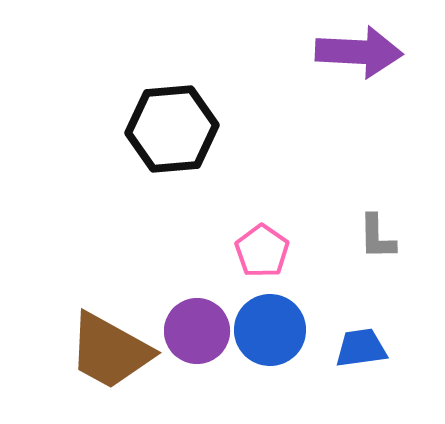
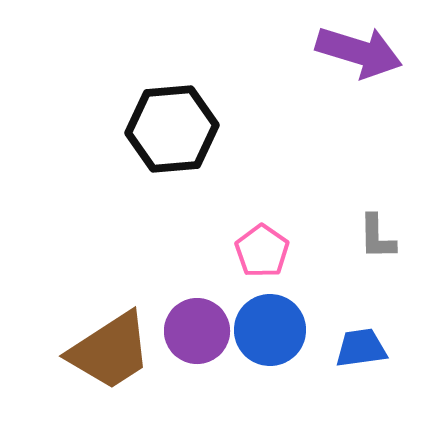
purple arrow: rotated 14 degrees clockwise
brown trapezoid: rotated 62 degrees counterclockwise
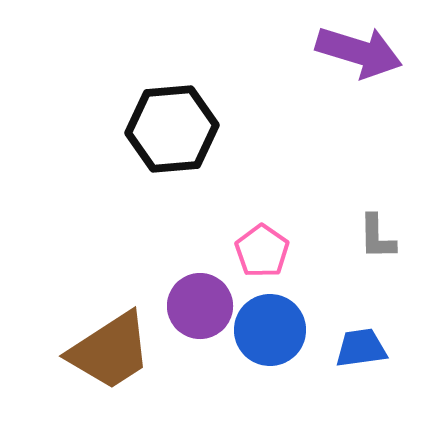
purple circle: moved 3 px right, 25 px up
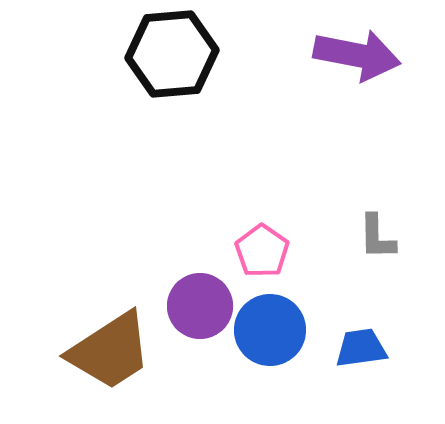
purple arrow: moved 2 px left, 3 px down; rotated 6 degrees counterclockwise
black hexagon: moved 75 px up
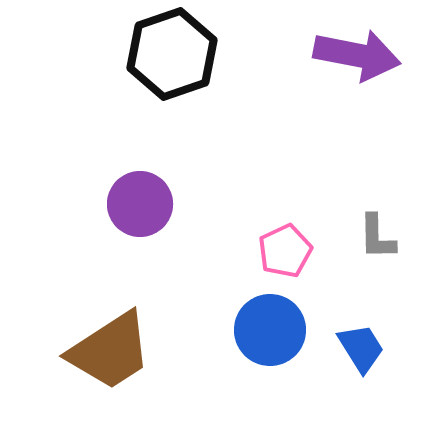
black hexagon: rotated 14 degrees counterclockwise
pink pentagon: moved 23 px right; rotated 12 degrees clockwise
purple circle: moved 60 px left, 102 px up
blue trapezoid: rotated 66 degrees clockwise
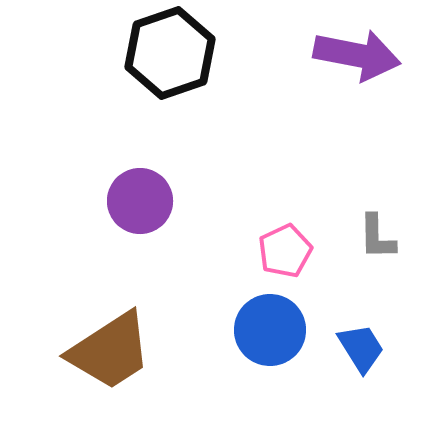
black hexagon: moved 2 px left, 1 px up
purple circle: moved 3 px up
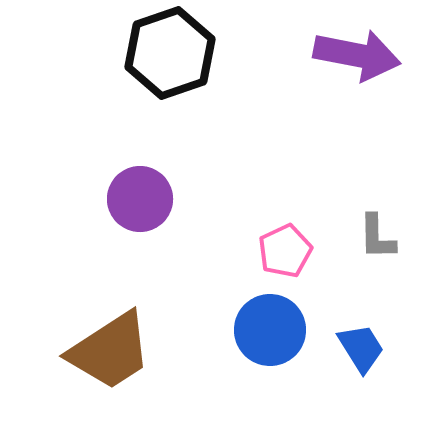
purple circle: moved 2 px up
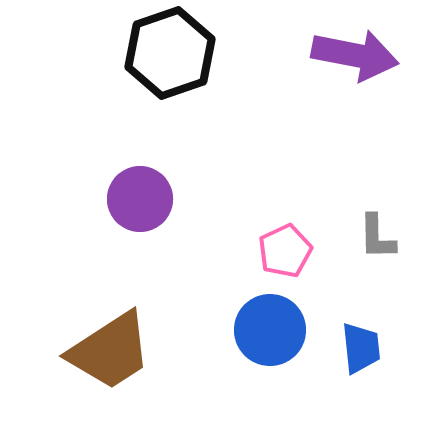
purple arrow: moved 2 px left
blue trapezoid: rotated 26 degrees clockwise
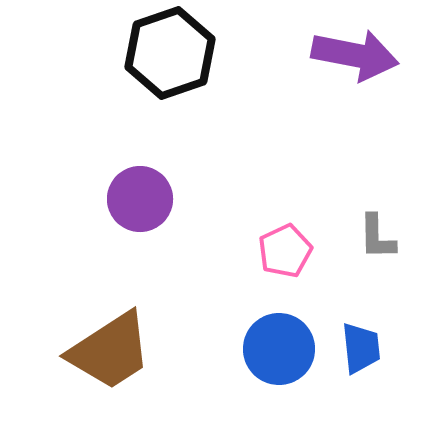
blue circle: moved 9 px right, 19 px down
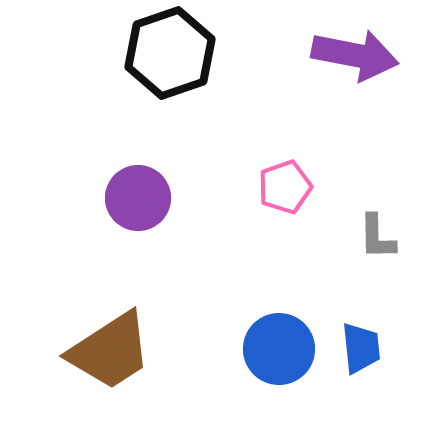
purple circle: moved 2 px left, 1 px up
pink pentagon: moved 64 px up; rotated 6 degrees clockwise
